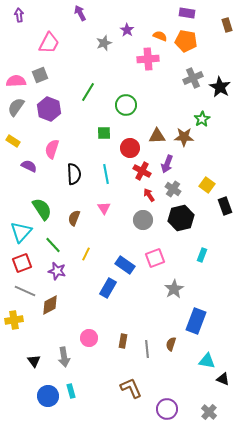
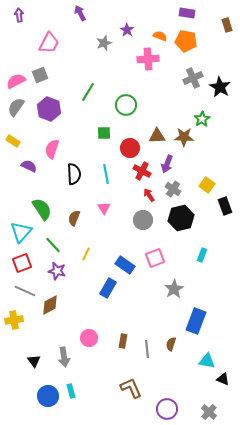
pink semicircle at (16, 81): rotated 24 degrees counterclockwise
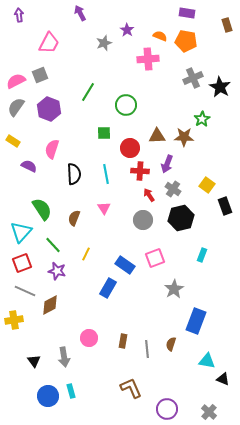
red cross at (142, 171): moved 2 px left; rotated 24 degrees counterclockwise
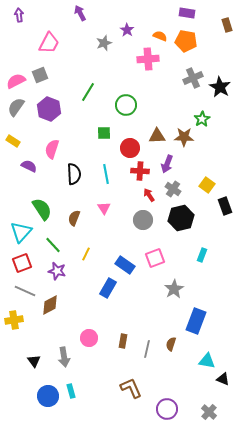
gray line at (147, 349): rotated 18 degrees clockwise
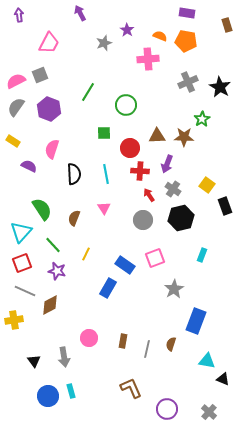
gray cross at (193, 78): moved 5 px left, 4 px down
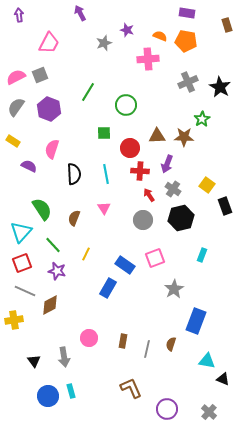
purple star at (127, 30): rotated 16 degrees counterclockwise
pink semicircle at (16, 81): moved 4 px up
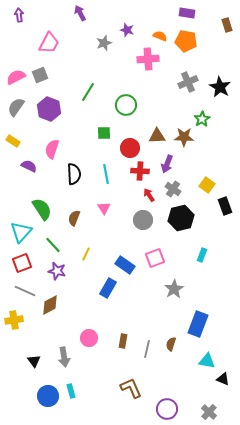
blue rectangle at (196, 321): moved 2 px right, 3 px down
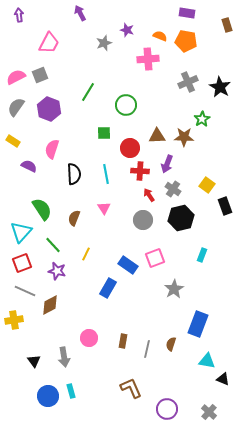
blue rectangle at (125, 265): moved 3 px right
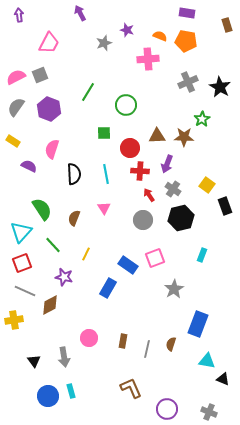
purple star at (57, 271): moved 7 px right, 6 px down
gray cross at (209, 412): rotated 21 degrees counterclockwise
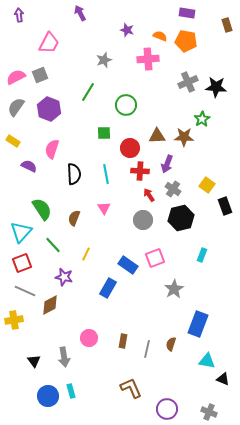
gray star at (104, 43): moved 17 px down
black star at (220, 87): moved 4 px left; rotated 25 degrees counterclockwise
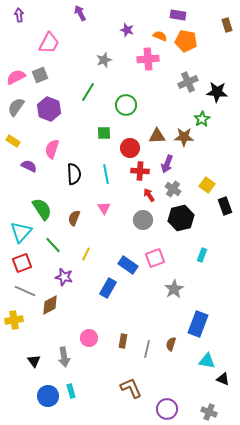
purple rectangle at (187, 13): moved 9 px left, 2 px down
black star at (216, 87): moved 1 px right, 5 px down
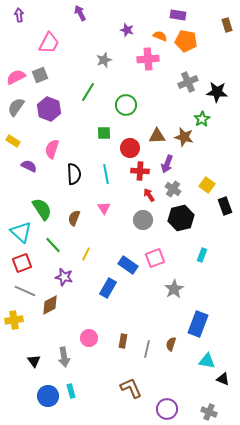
brown star at (184, 137): rotated 12 degrees clockwise
cyan triangle at (21, 232): rotated 30 degrees counterclockwise
